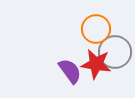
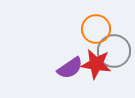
gray circle: moved 1 px left, 1 px up
purple semicircle: moved 3 px up; rotated 92 degrees clockwise
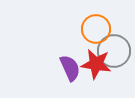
purple semicircle: rotated 80 degrees counterclockwise
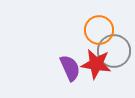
orange circle: moved 3 px right, 1 px down
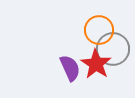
gray circle: moved 1 px left, 2 px up
red star: rotated 24 degrees clockwise
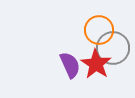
gray circle: moved 1 px up
purple semicircle: moved 3 px up
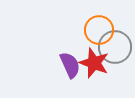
gray circle: moved 2 px right, 1 px up
red star: moved 2 px left, 1 px up; rotated 12 degrees counterclockwise
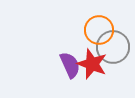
gray circle: moved 2 px left
red star: moved 2 px left, 1 px down
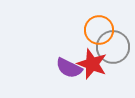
purple semicircle: moved 1 px left, 3 px down; rotated 140 degrees clockwise
